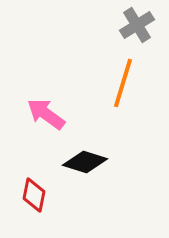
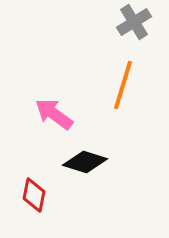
gray cross: moved 3 px left, 3 px up
orange line: moved 2 px down
pink arrow: moved 8 px right
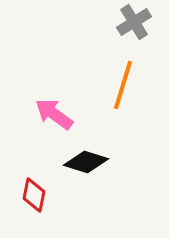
black diamond: moved 1 px right
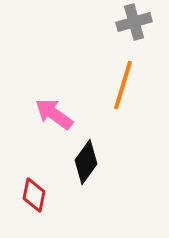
gray cross: rotated 16 degrees clockwise
black diamond: rotated 72 degrees counterclockwise
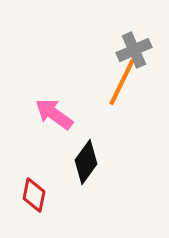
gray cross: moved 28 px down; rotated 8 degrees counterclockwise
orange line: moved 1 px left, 3 px up; rotated 9 degrees clockwise
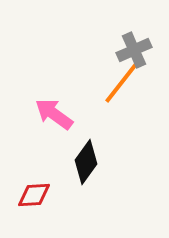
orange line: rotated 12 degrees clockwise
red diamond: rotated 76 degrees clockwise
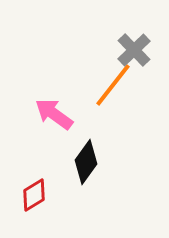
gray cross: rotated 20 degrees counterclockwise
orange line: moved 9 px left, 3 px down
red diamond: rotated 28 degrees counterclockwise
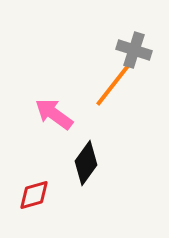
gray cross: rotated 28 degrees counterclockwise
black diamond: moved 1 px down
red diamond: rotated 16 degrees clockwise
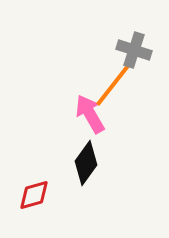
pink arrow: moved 36 px right; rotated 24 degrees clockwise
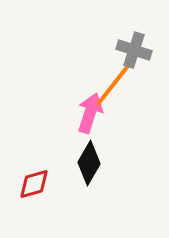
pink arrow: moved 1 px up; rotated 48 degrees clockwise
black diamond: moved 3 px right; rotated 6 degrees counterclockwise
red diamond: moved 11 px up
